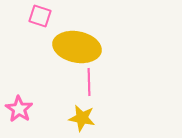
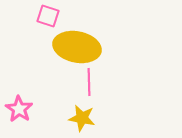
pink square: moved 8 px right
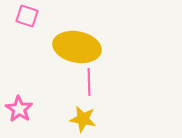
pink square: moved 21 px left
yellow star: moved 1 px right, 1 px down
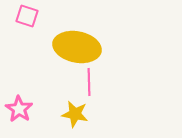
yellow star: moved 8 px left, 5 px up
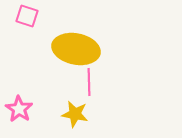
yellow ellipse: moved 1 px left, 2 px down
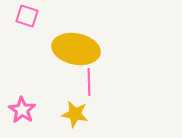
pink star: moved 3 px right, 1 px down
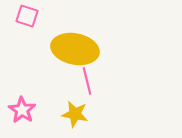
yellow ellipse: moved 1 px left
pink line: moved 2 px left, 1 px up; rotated 12 degrees counterclockwise
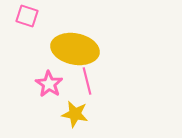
pink star: moved 27 px right, 26 px up
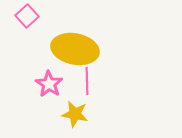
pink square: rotated 30 degrees clockwise
pink line: rotated 12 degrees clockwise
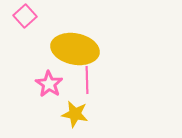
pink square: moved 2 px left
pink line: moved 1 px up
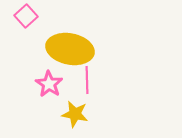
pink square: moved 1 px right
yellow ellipse: moved 5 px left
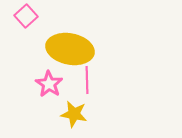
yellow star: moved 1 px left
